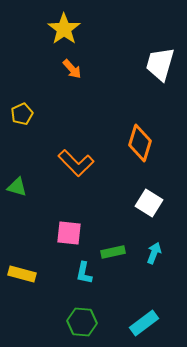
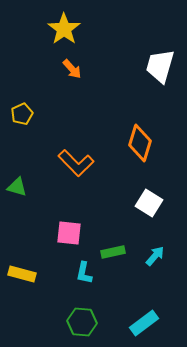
white trapezoid: moved 2 px down
cyan arrow: moved 1 px right, 3 px down; rotated 20 degrees clockwise
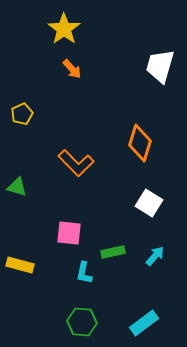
yellow rectangle: moved 2 px left, 9 px up
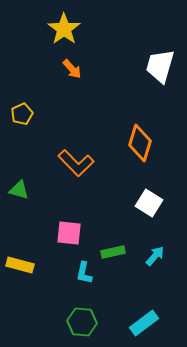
green triangle: moved 2 px right, 3 px down
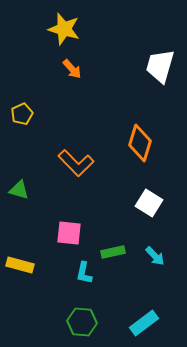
yellow star: rotated 20 degrees counterclockwise
cyan arrow: rotated 95 degrees clockwise
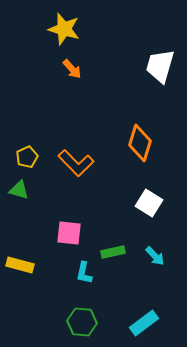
yellow pentagon: moved 5 px right, 43 px down
